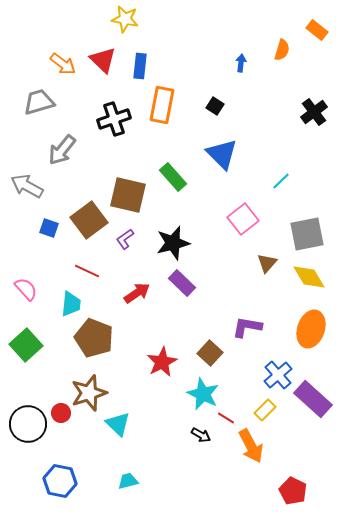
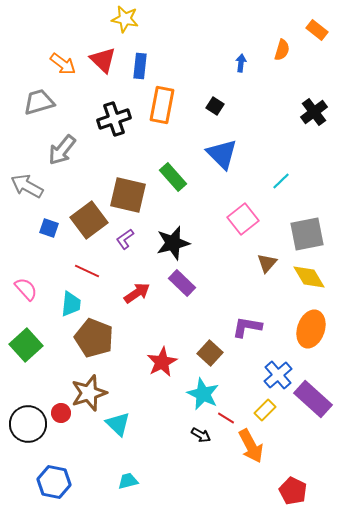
blue hexagon at (60, 481): moved 6 px left, 1 px down
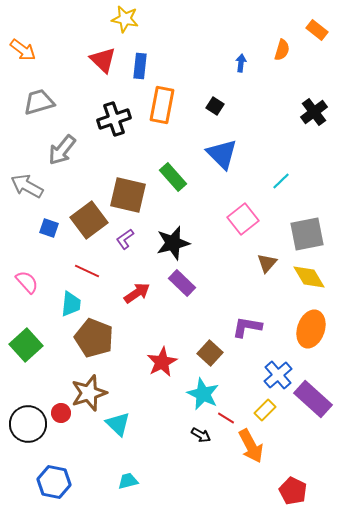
orange arrow at (63, 64): moved 40 px left, 14 px up
pink semicircle at (26, 289): moved 1 px right, 7 px up
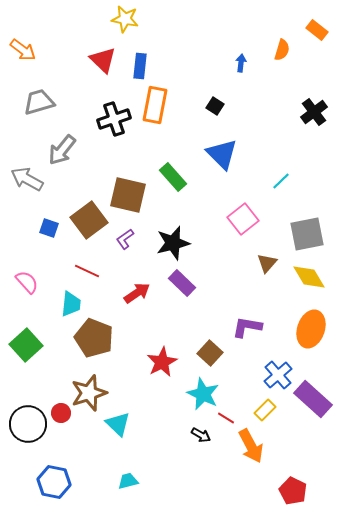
orange rectangle at (162, 105): moved 7 px left
gray arrow at (27, 186): moved 7 px up
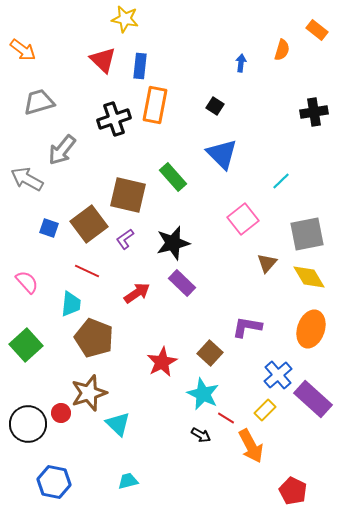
black cross at (314, 112): rotated 28 degrees clockwise
brown square at (89, 220): moved 4 px down
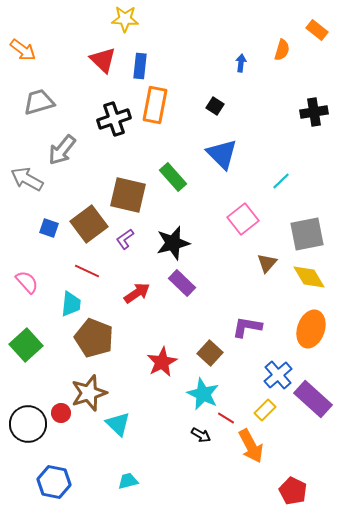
yellow star at (125, 19): rotated 8 degrees counterclockwise
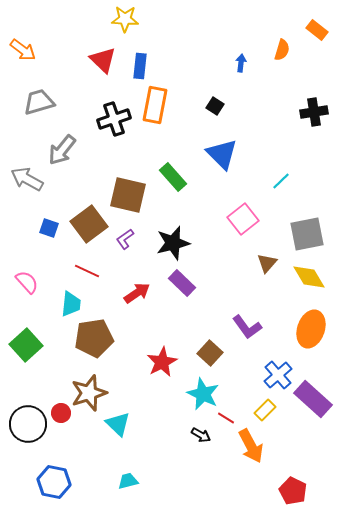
purple L-shape at (247, 327): rotated 136 degrees counterclockwise
brown pentagon at (94, 338): rotated 30 degrees counterclockwise
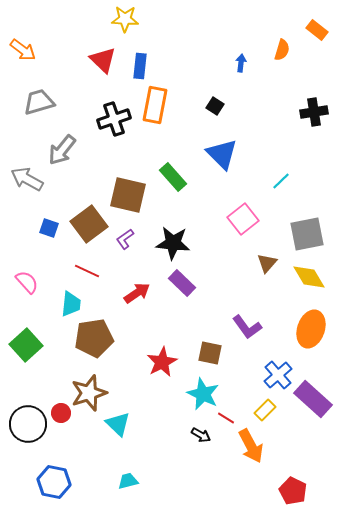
black star at (173, 243): rotated 20 degrees clockwise
brown square at (210, 353): rotated 30 degrees counterclockwise
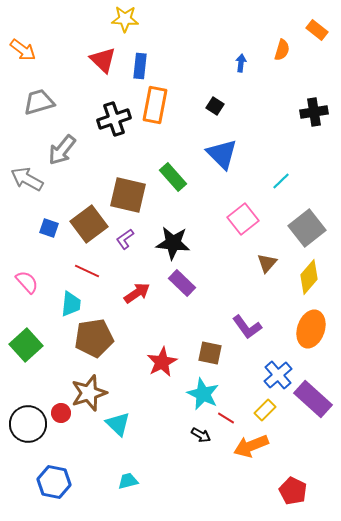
gray square at (307, 234): moved 6 px up; rotated 27 degrees counterclockwise
yellow diamond at (309, 277): rotated 72 degrees clockwise
orange arrow at (251, 446): rotated 96 degrees clockwise
